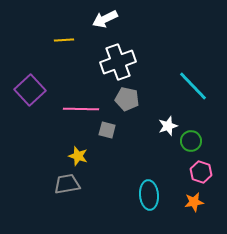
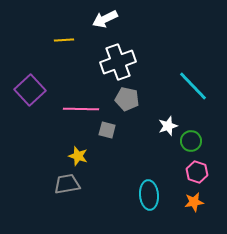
pink hexagon: moved 4 px left
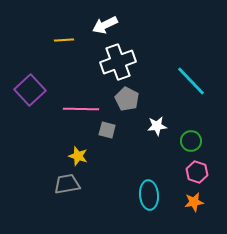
white arrow: moved 6 px down
cyan line: moved 2 px left, 5 px up
gray pentagon: rotated 15 degrees clockwise
white star: moved 11 px left; rotated 12 degrees clockwise
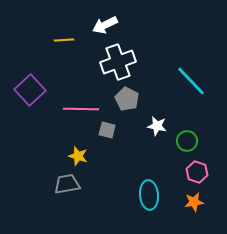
white star: rotated 18 degrees clockwise
green circle: moved 4 px left
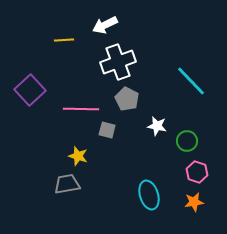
cyan ellipse: rotated 12 degrees counterclockwise
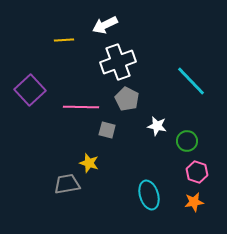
pink line: moved 2 px up
yellow star: moved 11 px right, 7 px down
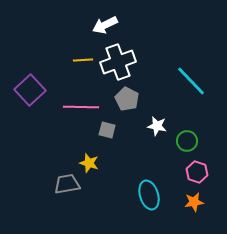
yellow line: moved 19 px right, 20 px down
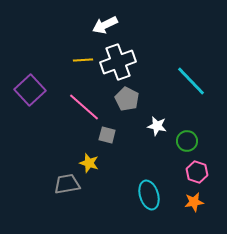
pink line: moved 3 px right; rotated 40 degrees clockwise
gray square: moved 5 px down
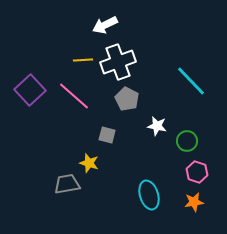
pink line: moved 10 px left, 11 px up
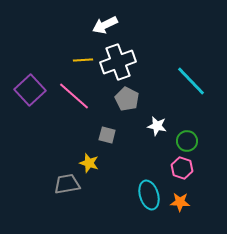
pink hexagon: moved 15 px left, 4 px up
orange star: moved 14 px left; rotated 12 degrees clockwise
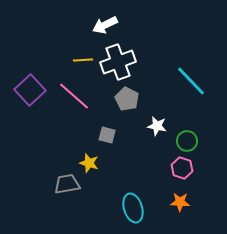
cyan ellipse: moved 16 px left, 13 px down
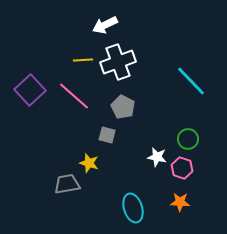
gray pentagon: moved 4 px left, 8 px down
white star: moved 31 px down
green circle: moved 1 px right, 2 px up
